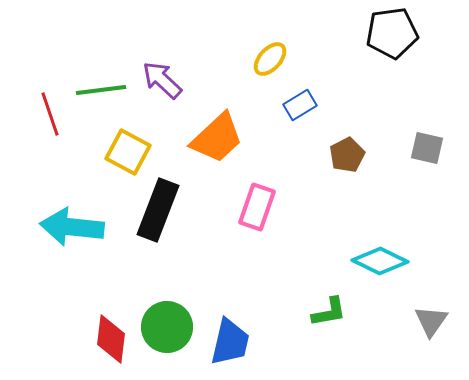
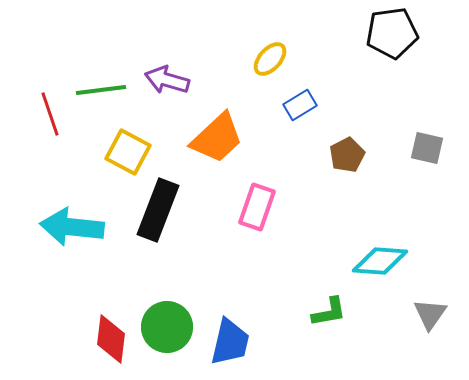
purple arrow: moved 5 px right; rotated 27 degrees counterclockwise
cyan diamond: rotated 22 degrees counterclockwise
gray triangle: moved 1 px left, 7 px up
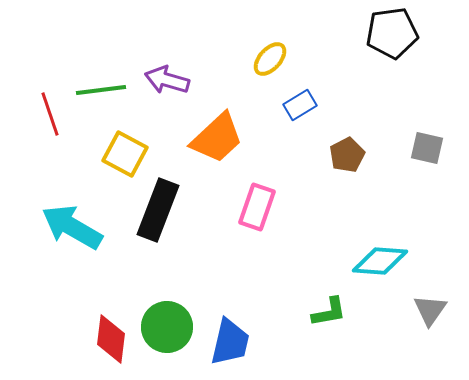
yellow square: moved 3 px left, 2 px down
cyan arrow: rotated 24 degrees clockwise
gray triangle: moved 4 px up
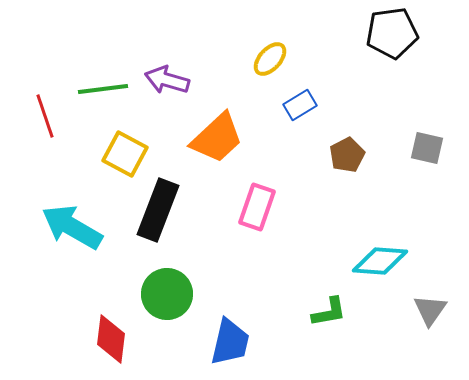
green line: moved 2 px right, 1 px up
red line: moved 5 px left, 2 px down
green circle: moved 33 px up
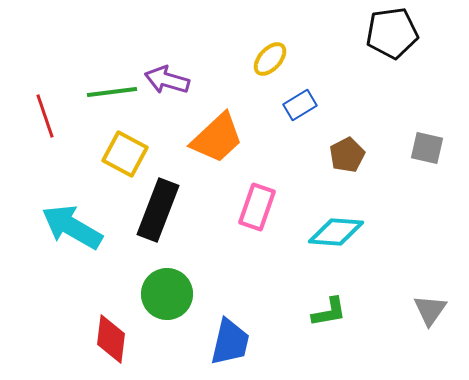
green line: moved 9 px right, 3 px down
cyan diamond: moved 44 px left, 29 px up
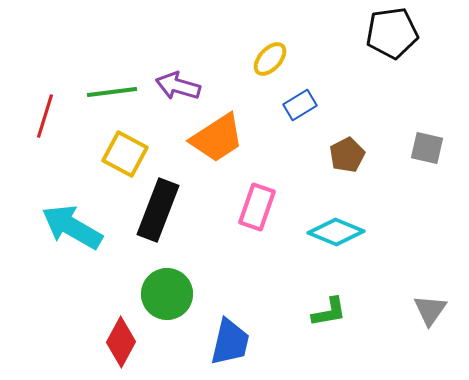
purple arrow: moved 11 px right, 6 px down
red line: rotated 36 degrees clockwise
orange trapezoid: rotated 10 degrees clockwise
cyan diamond: rotated 18 degrees clockwise
red diamond: moved 10 px right, 3 px down; rotated 21 degrees clockwise
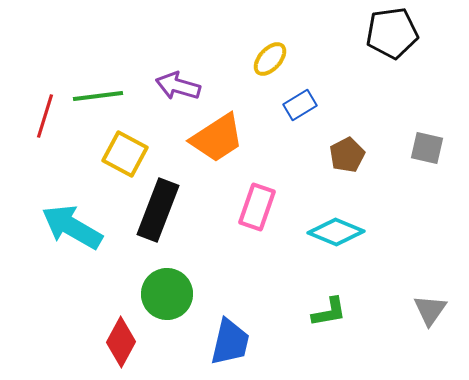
green line: moved 14 px left, 4 px down
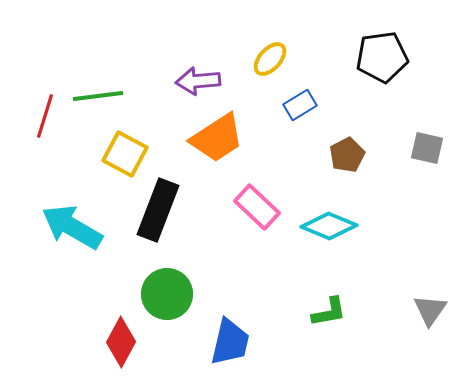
black pentagon: moved 10 px left, 24 px down
purple arrow: moved 20 px right, 5 px up; rotated 21 degrees counterclockwise
pink rectangle: rotated 66 degrees counterclockwise
cyan diamond: moved 7 px left, 6 px up
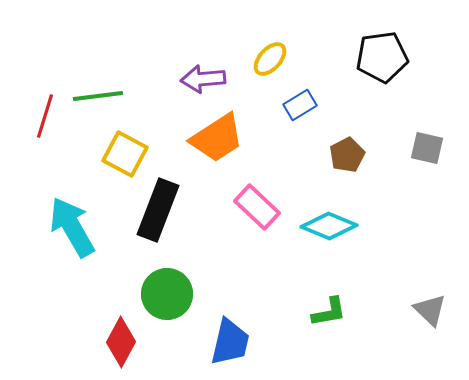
purple arrow: moved 5 px right, 2 px up
cyan arrow: rotated 30 degrees clockwise
gray triangle: rotated 21 degrees counterclockwise
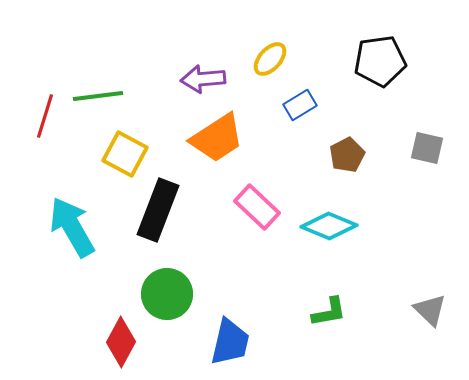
black pentagon: moved 2 px left, 4 px down
